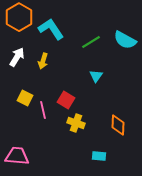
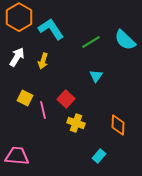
cyan semicircle: rotated 15 degrees clockwise
red square: moved 1 px up; rotated 12 degrees clockwise
cyan rectangle: rotated 56 degrees counterclockwise
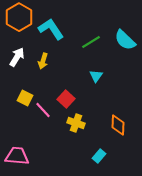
pink line: rotated 30 degrees counterclockwise
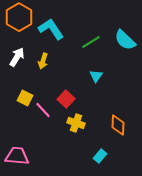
cyan rectangle: moved 1 px right
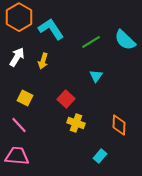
pink line: moved 24 px left, 15 px down
orange diamond: moved 1 px right
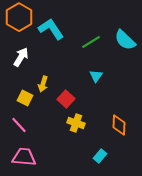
white arrow: moved 4 px right
yellow arrow: moved 23 px down
pink trapezoid: moved 7 px right, 1 px down
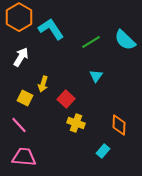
cyan rectangle: moved 3 px right, 5 px up
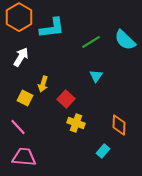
cyan L-shape: moved 1 px right, 1 px up; rotated 116 degrees clockwise
pink line: moved 1 px left, 2 px down
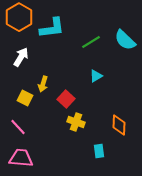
cyan triangle: rotated 24 degrees clockwise
yellow cross: moved 1 px up
cyan rectangle: moved 4 px left; rotated 48 degrees counterclockwise
pink trapezoid: moved 3 px left, 1 px down
